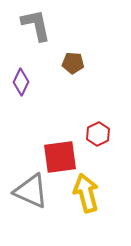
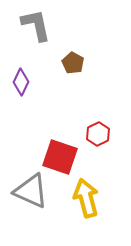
brown pentagon: rotated 25 degrees clockwise
red square: rotated 27 degrees clockwise
yellow arrow: moved 5 px down
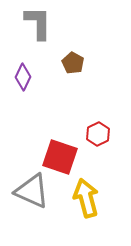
gray L-shape: moved 2 px right, 2 px up; rotated 12 degrees clockwise
purple diamond: moved 2 px right, 5 px up
gray triangle: moved 1 px right
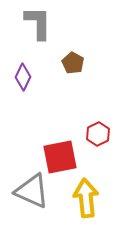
red square: rotated 30 degrees counterclockwise
yellow arrow: rotated 9 degrees clockwise
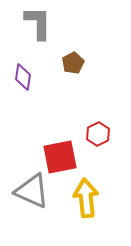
brown pentagon: rotated 15 degrees clockwise
purple diamond: rotated 16 degrees counterclockwise
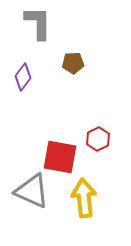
brown pentagon: rotated 25 degrees clockwise
purple diamond: rotated 28 degrees clockwise
red hexagon: moved 5 px down
red square: rotated 21 degrees clockwise
yellow arrow: moved 2 px left
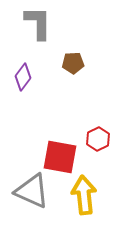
yellow arrow: moved 3 px up
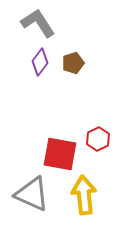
gray L-shape: rotated 33 degrees counterclockwise
brown pentagon: rotated 15 degrees counterclockwise
purple diamond: moved 17 px right, 15 px up
red square: moved 3 px up
gray triangle: moved 3 px down
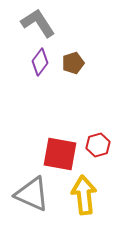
red hexagon: moved 6 px down; rotated 10 degrees clockwise
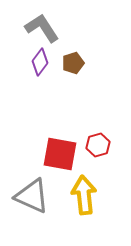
gray L-shape: moved 4 px right, 5 px down
gray triangle: moved 2 px down
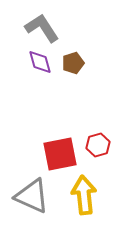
purple diamond: rotated 52 degrees counterclockwise
red square: rotated 21 degrees counterclockwise
